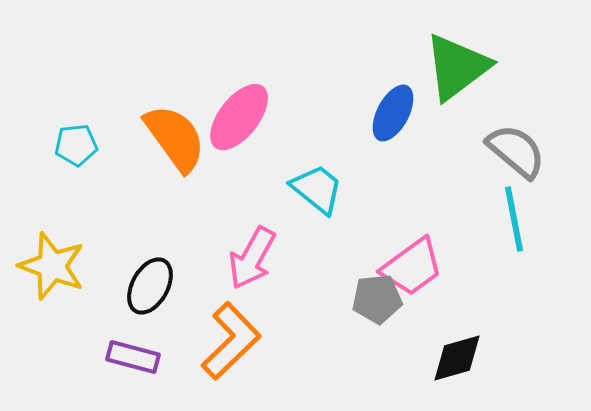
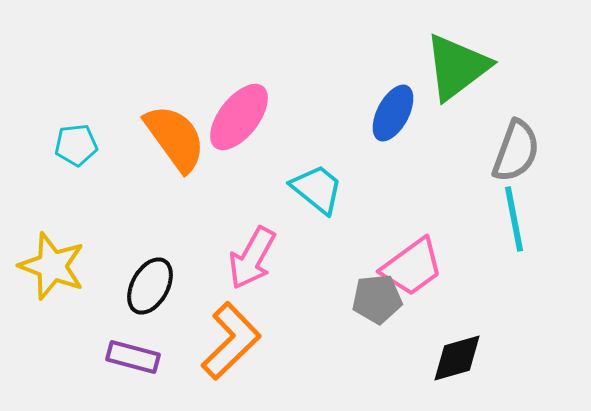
gray semicircle: rotated 70 degrees clockwise
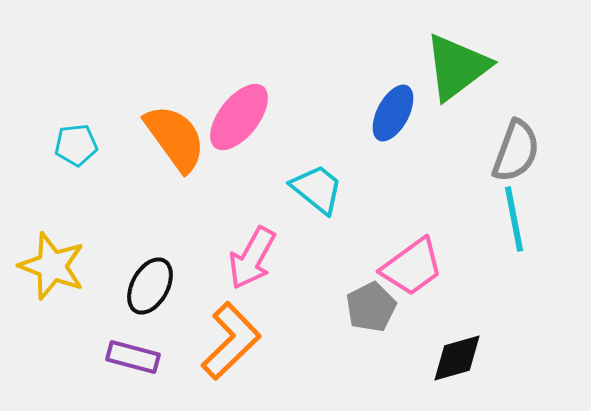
gray pentagon: moved 6 px left, 8 px down; rotated 21 degrees counterclockwise
